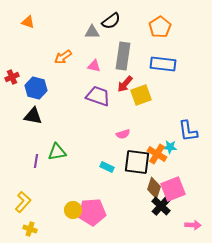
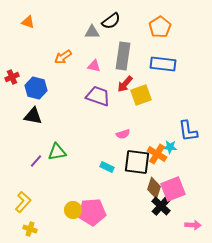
purple line: rotated 32 degrees clockwise
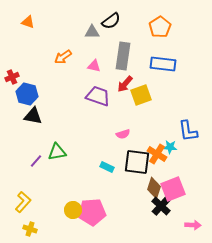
blue hexagon: moved 9 px left, 6 px down
